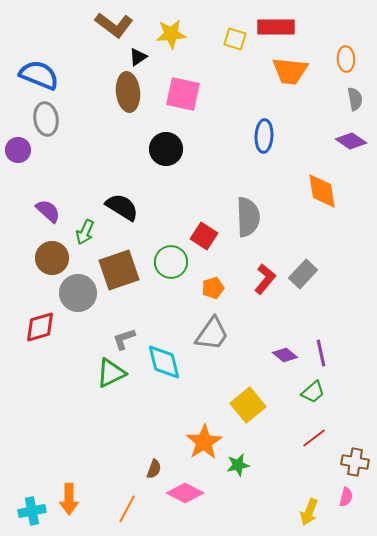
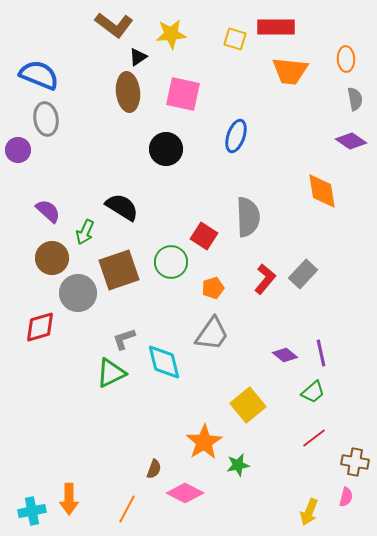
blue ellipse at (264, 136): moved 28 px left; rotated 16 degrees clockwise
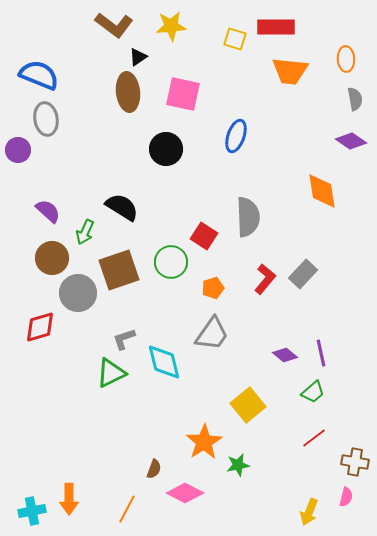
yellow star at (171, 34): moved 8 px up
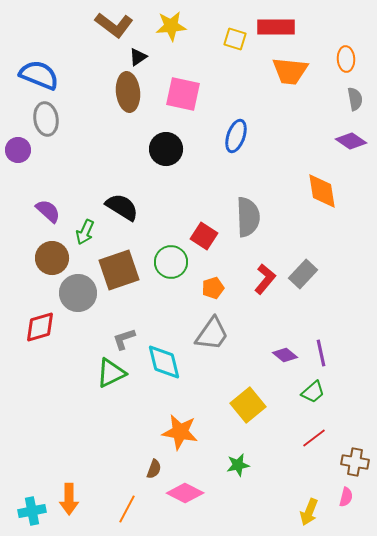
orange star at (204, 442): moved 24 px left, 10 px up; rotated 30 degrees counterclockwise
